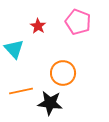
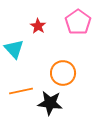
pink pentagon: rotated 15 degrees clockwise
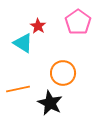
cyan triangle: moved 9 px right, 6 px up; rotated 15 degrees counterclockwise
orange line: moved 3 px left, 2 px up
black star: rotated 20 degrees clockwise
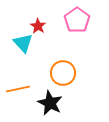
pink pentagon: moved 1 px left, 2 px up
cyan triangle: rotated 15 degrees clockwise
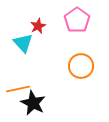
red star: rotated 14 degrees clockwise
orange circle: moved 18 px right, 7 px up
black star: moved 17 px left
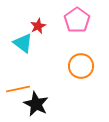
cyan triangle: rotated 10 degrees counterclockwise
black star: moved 3 px right, 1 px down
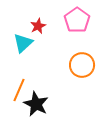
cyan triangle: rotated 40 degrees clockwise
orange circle: moved 1 px right, 1 px up
orange line: moved 1 px right, 1 px down; rotated 55 degrees counterclockwise
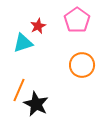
cyan triangle: rotated 25 degrees clockwise
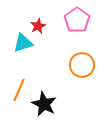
black star: moved 8 px right
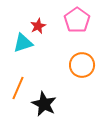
orange line: moved 1 px left, 2 px up
